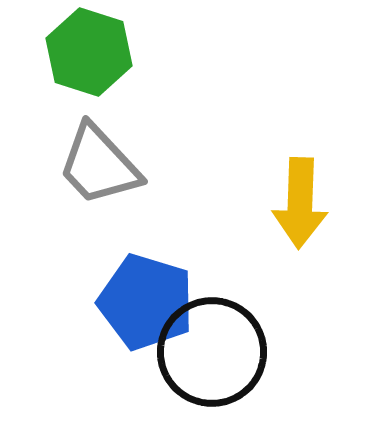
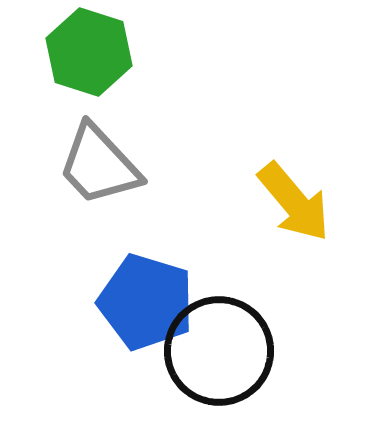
yellow arrow: moved 6 px left, 1 px up; rotated 42 degrees counterclockwise
black circle: moved 7 px right, 1 px up
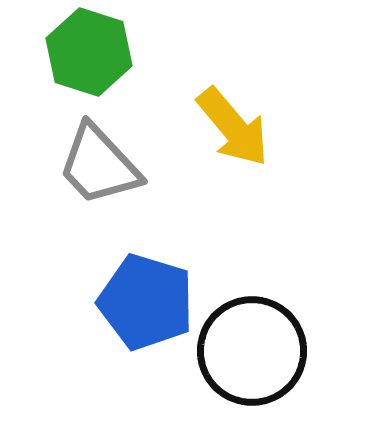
yellow arrow: moved 61 px left, 75 px up
black circle: moved 33 px right
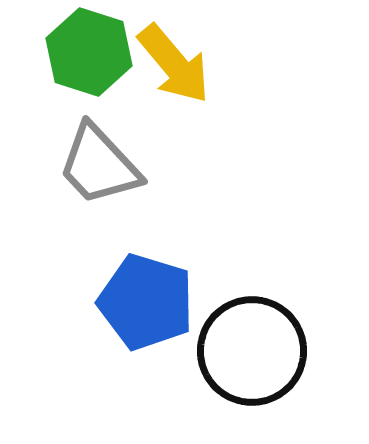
yellow arrow: moved 59 px left, 63 px up
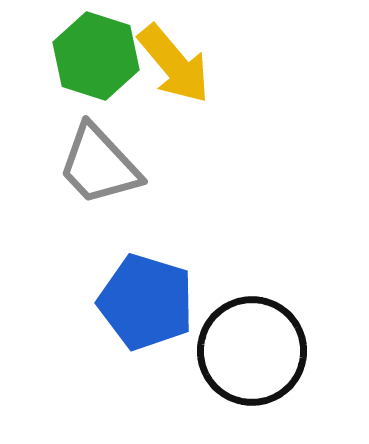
green hexagon: moved 7 px right, 4 px down
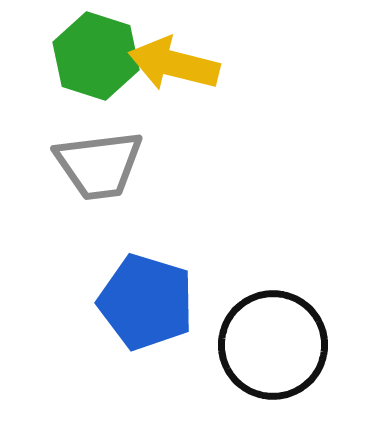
yellow arrow: rotated 144 degrees clockwise
gray trapezoid: rotated 54 degrees counterclockwise
black circle: moved 21 px right, 6 px up
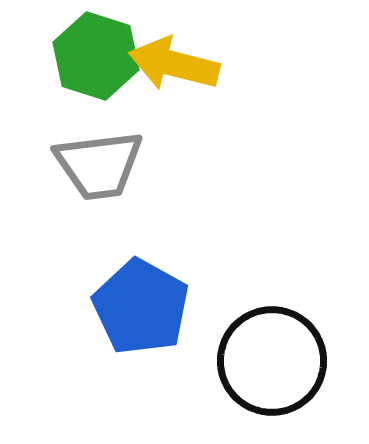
blue pentagon: moved 5 px left, 5 px down; rotated 12 degrees clockwise
black circle: moved 1 px left, 16 px down
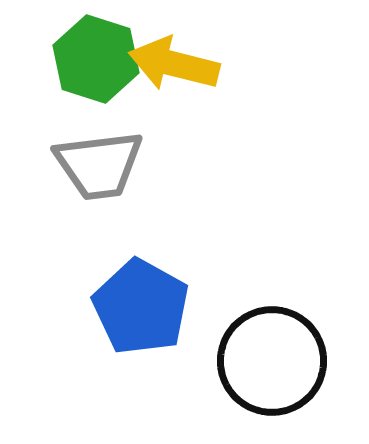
green hexagon: moved 3 px down
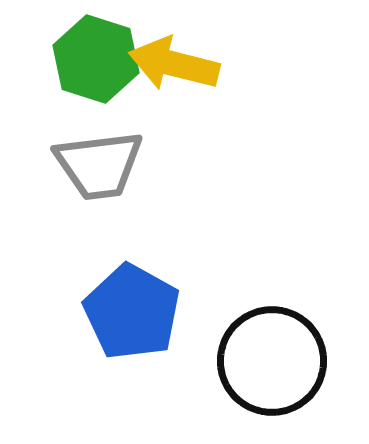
blue pentagon: moved 9 px left, 5 px down
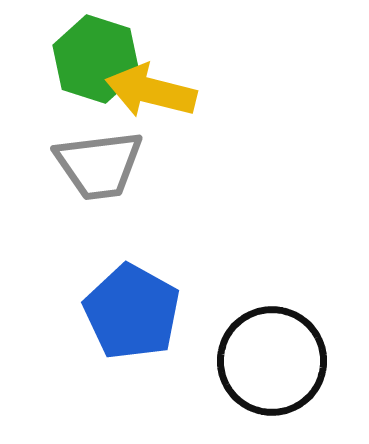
yellow arrow: moved 23 px left, 27 px down
